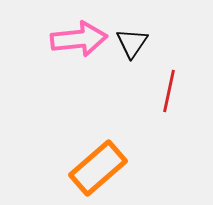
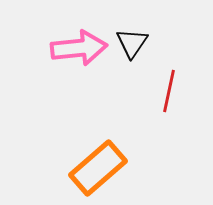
pink arrow: moved 9 px down
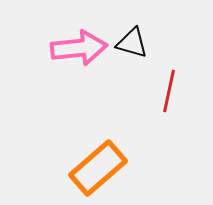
black triangle: rotated 48 degrees counterclockwise
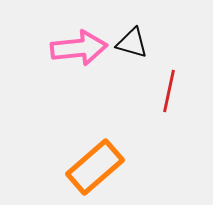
orange rectangle: moved 3 px left, 1 px up
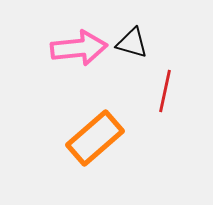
red line: moved 4 px left
orange rectangle: moved 29 px up
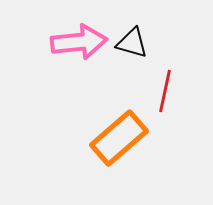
pink arrow: moved 6 px up
orange rectangle: moved 24 px right
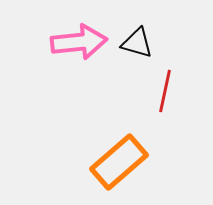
black triangle: moved 5 px right
orange rectangle: moved 24 px down
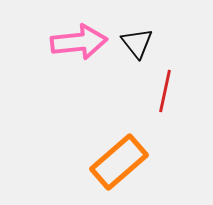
black triangle: rotated 36 degrees clockwise
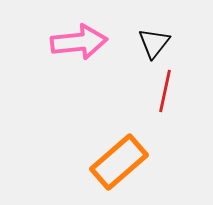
black triangle: moved 17 px right; rotated 16 degrees clockwise
